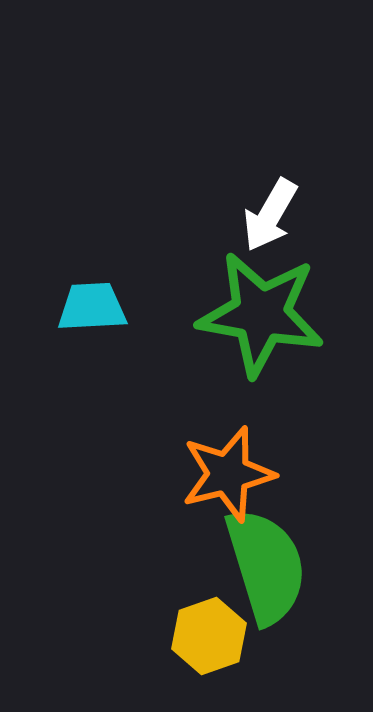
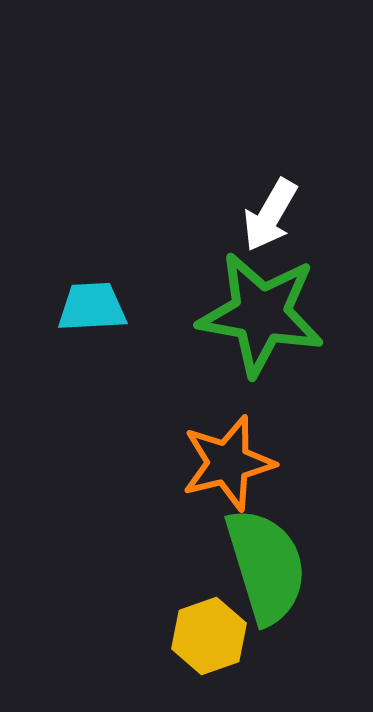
orange star: moved 11 px up
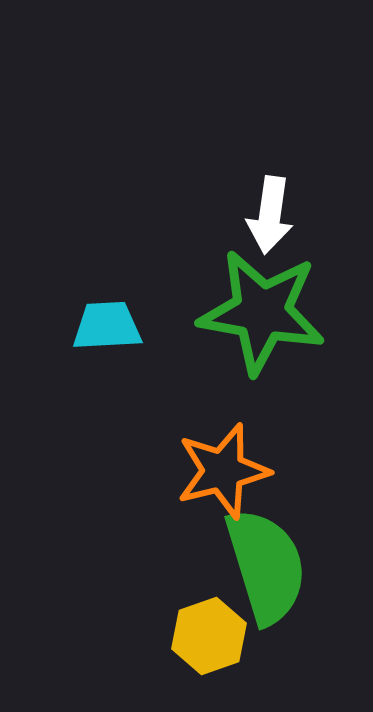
white arrow: rotated 22 degrees counterclockwise
cyan trapezoid: moved 15 px right, 19 px down
green star: moved 1 px right, 2 px up
orange star: moved 5 px left, 8 px down
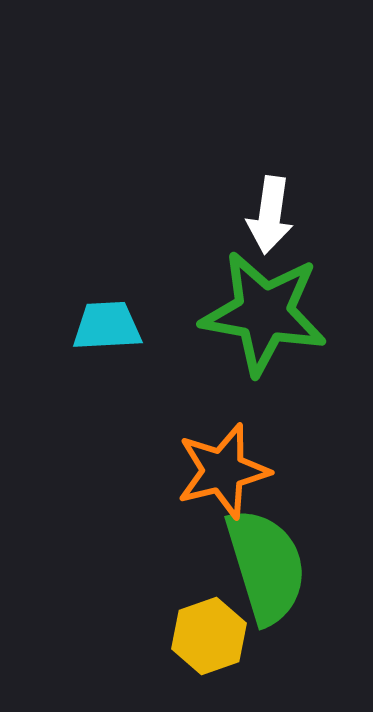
green star: moved 2 px right, 1 px down
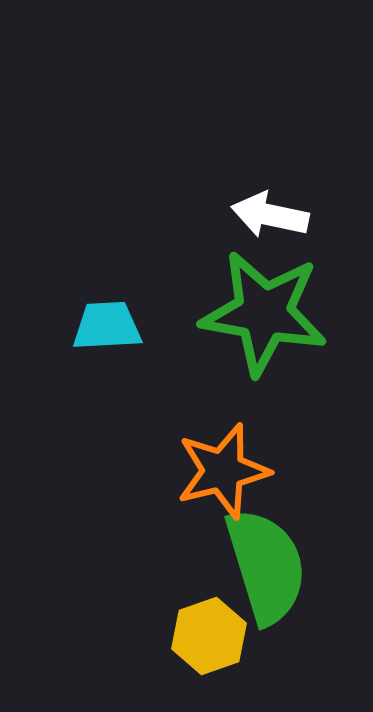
white arrow: rotated 94 degrees clockwise
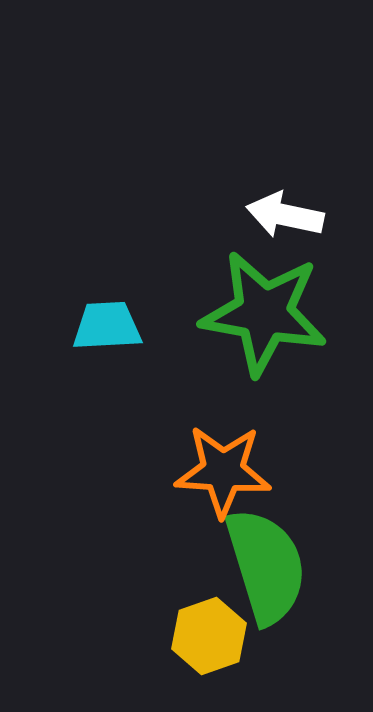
white arrow: moved 15 px right
orange star: rotated 18 degrees clockwise
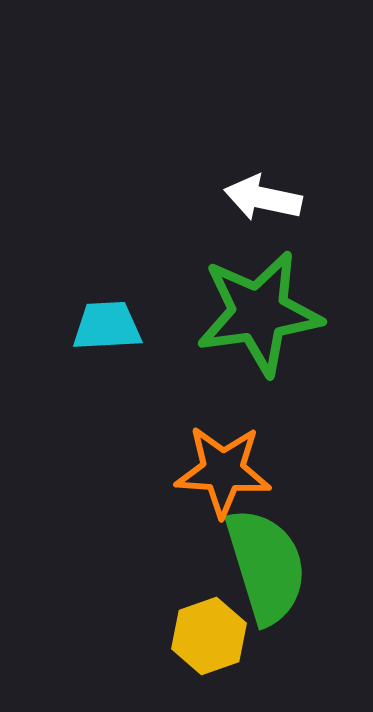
white arrow: moved 22 px left, 17 px up
green star: moved 5 px left; rotated 18 degrees counterclockwise
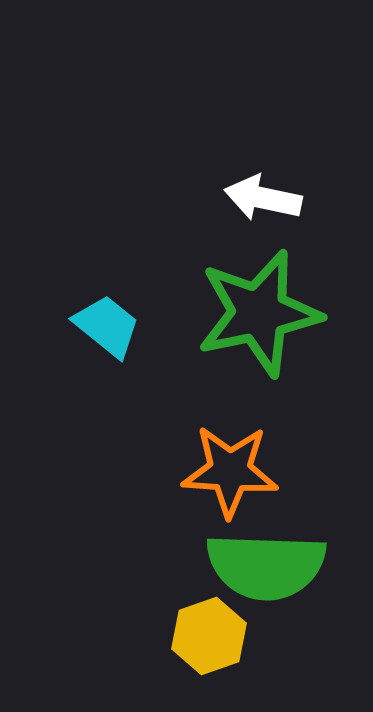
green star: rotated 4 degrees counterclockwise
cyan trapezoid: rotated 42 degrees clockwise
orange star: moved 7 px right
green semicircle: rotated 109 degrees clockwise
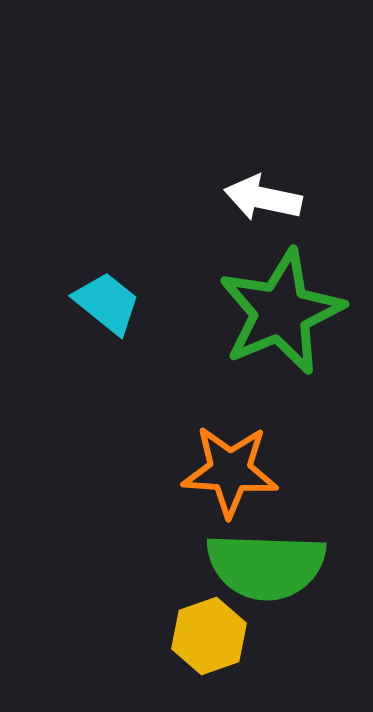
green star: moved 22 px right, 1 px up; rotated 11 degrees counterclockwise
cyan trapezoid: moved 23 px up
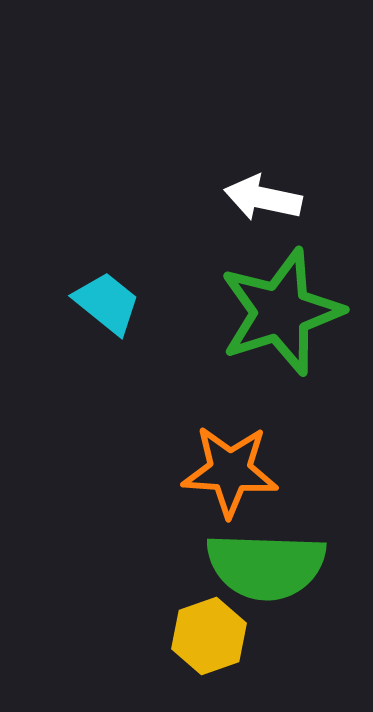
green star: rotated 5 degrees clockwise
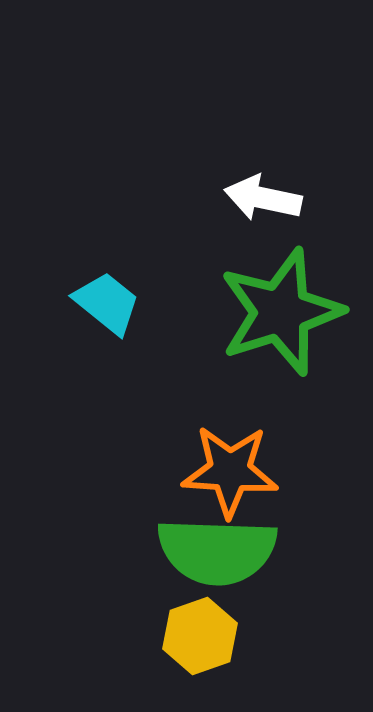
green semicircle: moved 49 px left, 15 px up
yellow hexagon: moved 9 px left
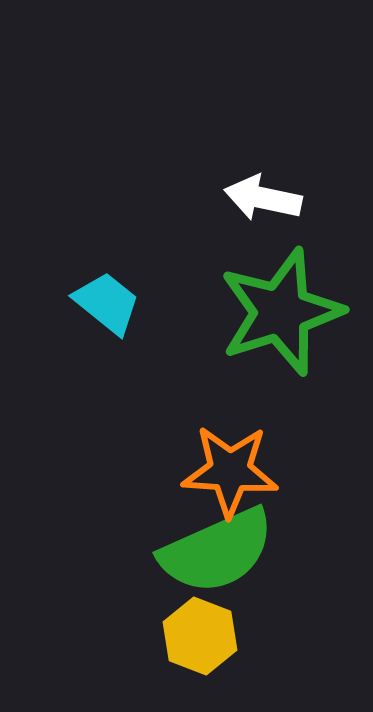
green semicircle: rotated 26 degrees counterclockwise
yellow hexagon: rotated 20 degrees counterclockwise
